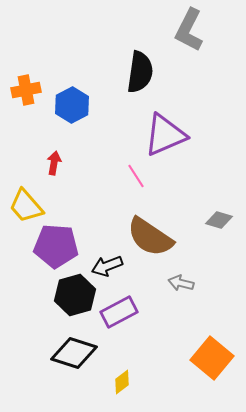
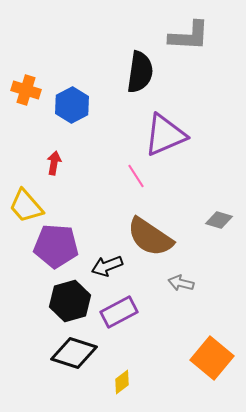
gray L-shape: moved 6 px down; rotated 114 degrees counterclockwise
orange cross: rotated 28 degrees clockwise
black hexagon: moved 5 px left, 6 px down
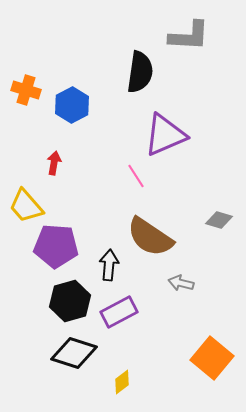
black arrow: moved 2 px right, 1 px up; rotated 116 degrees clockwise
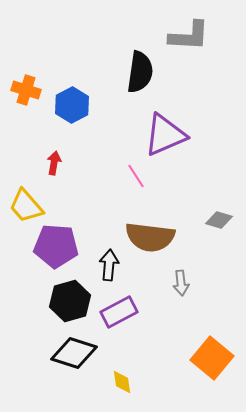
brown semicircle: rotated 27 degrees counterclockwise
gray arrow: rotated 110 degrees counterclockwise
yellow diamond: rotated 60 degrees counterclockwise
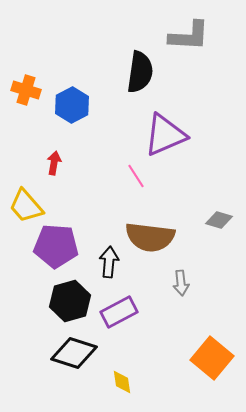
black arrow: moved 3 px up
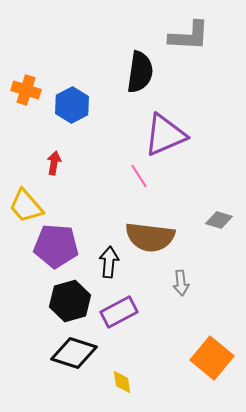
pink line: moved 3 px right
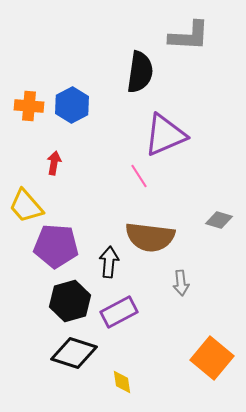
orange cross: moved 3 px right, 16 px down; rotated 12 degrees counterclockwise
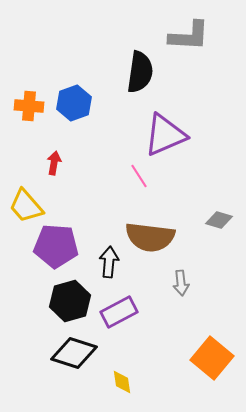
blue hexagon: moved 2 px right, 2 px up; rotated 8 degrees clockwise
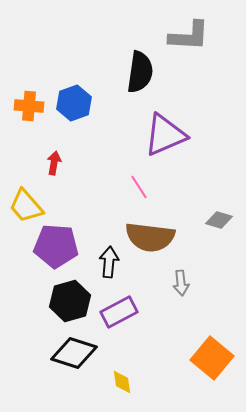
pink line: moved 11 px down
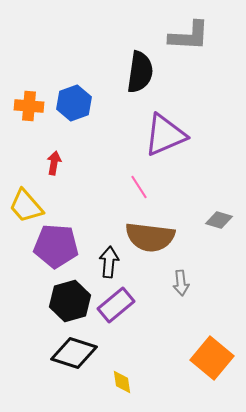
purple rectangle: moved 3 px left, 7 px up; rotated 12 degrees counterclockwise
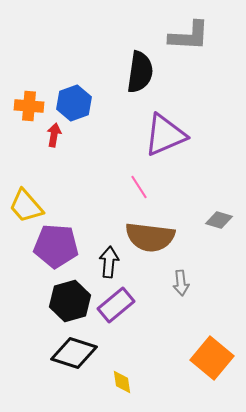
red arrow: moved 28 px up
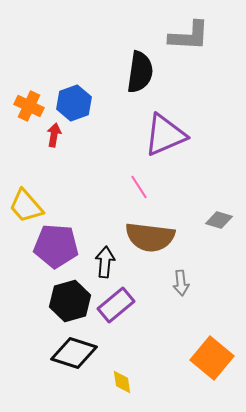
orange cross: rotated 20 degrees clockwise
black arrow: moved 4 px left
